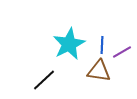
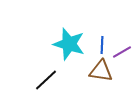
cyan star: rotated 28 degrees counterclockwise
brown triangle: moved 2 px right
black line: moved 2 px right
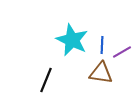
cyan star: moved 3 px right, 4 px up; rotated 8 degrees clockwise
brown triangle: moved 2 px down
black line: rotated 25 degrees counterclockwise
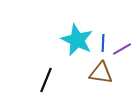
cyan star: moved 5 px right
blue line: moved 1 px right, 2 px up
purple line: moved 3 px up
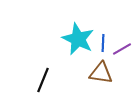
cyan star: moved 1 px right, 1 px up
black line: moved 3 px left
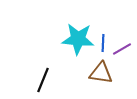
cyan star: rotated 20 degrees counterclockwise
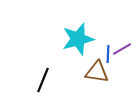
cyan star: rotated 20 degrees counterclockwise
blue line: moved 5 px right, 11 px down
brown triangle: moved 4 px left, 1 px up
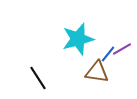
blue line: rotated 36 degrees clockwise
black line: moved 5 px left, 2 px up; rotated 55 degrees counterclockwise
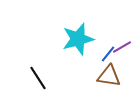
purple line: moved 2 px up
brown triangle: moved 12 px right, 4 px down
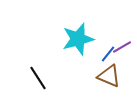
brown triangle: rotated 15 degrees clockwise
